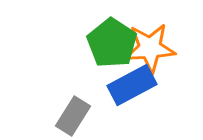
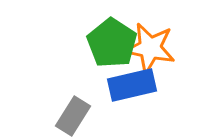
orange star: rotated 15 degrees clockwise
blue rectangle: rotated 15 degrees clockwise
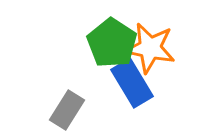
blue rectangle: moved 2 px up; rotated 72 degrees clockwise
gray rectangle: moved 6 px left, 6 px up
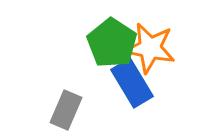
gray rectangle: moved 1 px left; rotated 9 degrees counterclockwise
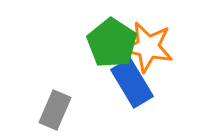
orange star: moved 2 px left, 1 px up
gray rectangle: moved 11 px left
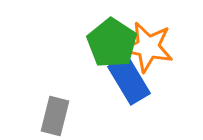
blue rectangle: moved 3 px left, 3 px up
gray rectangle: moved 6 px down; rotated 9 degrees counterclockwise
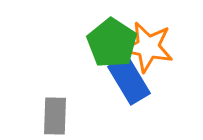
gray rectangle: rotated 12 degrees counterclockwise
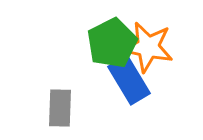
green pentagon: rotated 12 degrees clockwise
gray rectangle: moved 5 px right, 8 px up
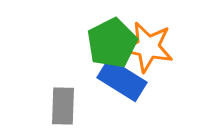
blue rectangle: moved 7 px left; rotated 27 degrees counterclockwise
gray rectangle: moved 3 px right, 2 px up
